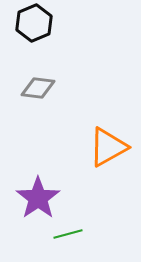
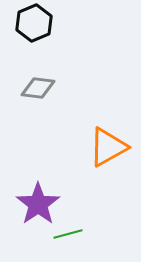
purple star: moved 6 px down
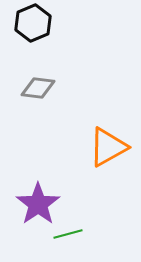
black hexagon: moved 1 px left
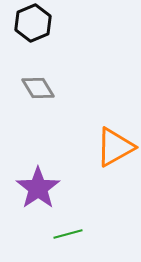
gray diamond: rotated 52 degrees clockwise
orange triangle: moved 7 px right
purple star: moved 16 px up
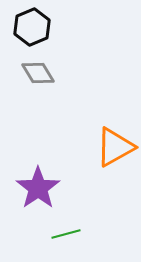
black hexagon: moved 1 px left, 4 px down
gray diamond: moved 15 px up
green line: moved 2 px left
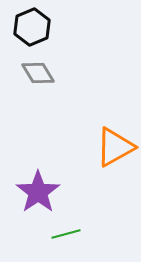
purple star: moved 4 px down
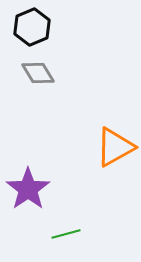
purple star: moved 10 px left, 3 px up
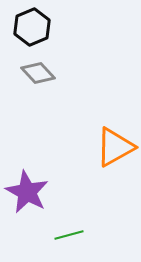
gray diamond: rotated 12 degrees counterclockwise
purple star: moved 1 px left, 3 px down; rotated 9 degrees counterclockwise
green line: moved 3 px right, 1 px down
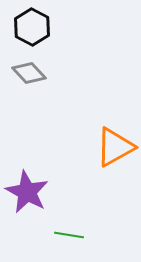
black hexagon: rotated 9 degrees counterclockwise
gray diamond: moved 9 px left
green line: rotated 24 degrees clockwise
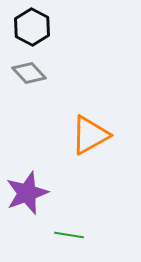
orange triangle: moved 25 px left, 12 px up
purple star: moved 1 px down; rotated 24 degrees clockwise
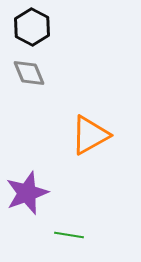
gray diamond: rotated 20 degrees clockwise
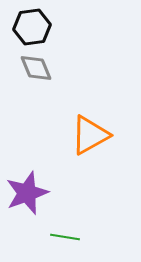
black hexagon: rotated 24 degrees clockwise
gray diamond: moved 7 px right, 5 px up
green line: moved 4 px left, 2 px down
